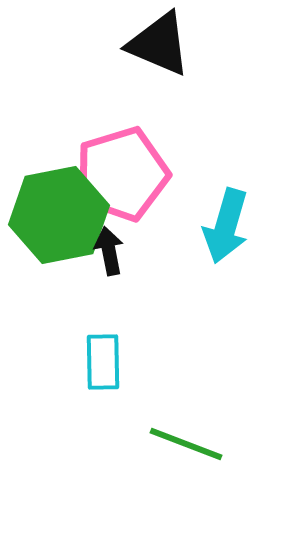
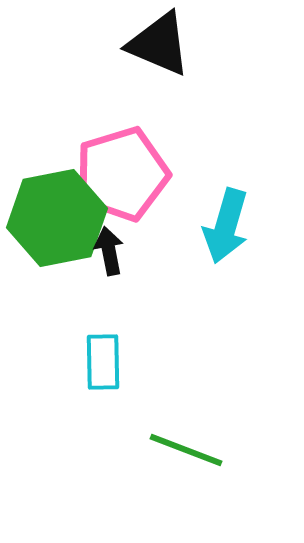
green hexagon: moved 2 px left, 3 px down
green line: moved 6 px down
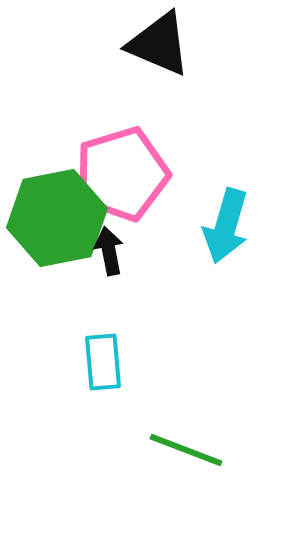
cyan rectangle: rotated 4 degrees counterclockwise
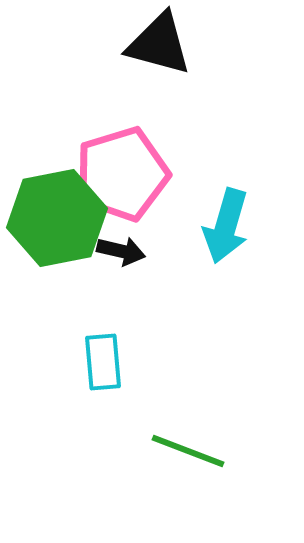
black triangle: rotated 8 degrees counterclockwise
black arrow: moved 12 px right; rotated 114 degrees clockwise
green line: moved 2 px right, 1 px down
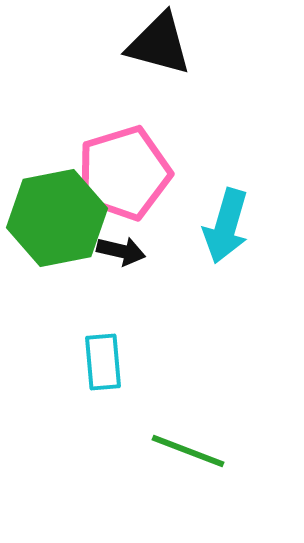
pink pentagon: moved 2 px right, 1 px up
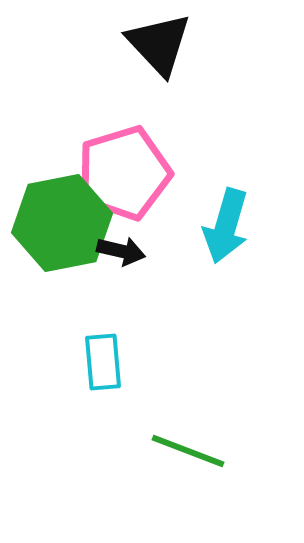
black triangle: rotated 32 degrees clockwise
green hexagon: moved 5 px right, 5 px down
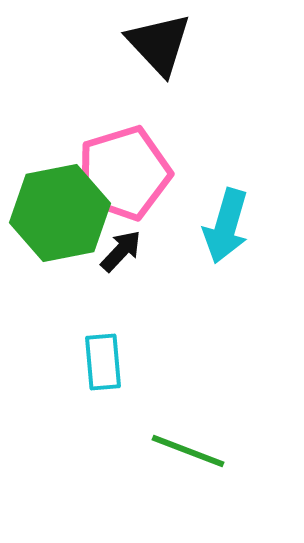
green hexagon: moved 2 px left, 10 px up
black arrow: rotated 60 degrees counterclockwise
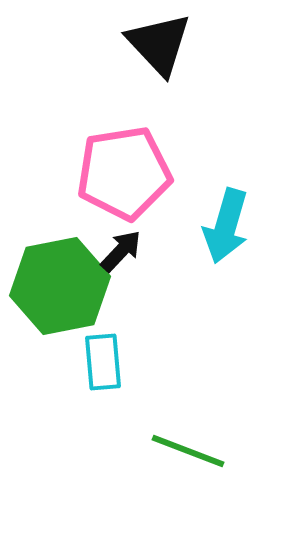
pink pentagon: rotated 8 degrees clockwise
green hexagon: moved 73 px down
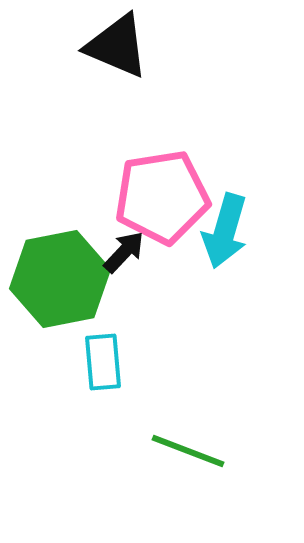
black triangle: moved 42 px left, 2 px down; rotated 24 degrees counterclockwise
pink pentagon: moved 38 px right, 24 px down
cyan arrow: moved 1 px left, 5 px down
black arrow: moved 3 px right, 1 px down
green hexagon: moved 7 px up
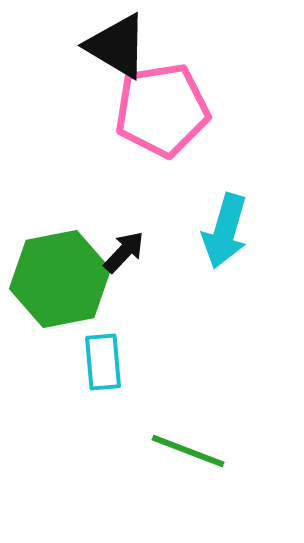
black triangle: rotated 8 degrees clockwise
pink pentagon: moved 87 px up
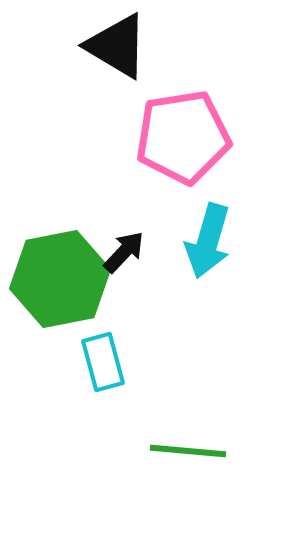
pink pentagon: moved 21 px right, 27 px down
cyan arrow: moved 17 px left, 10 px down
cyan rectangle: rotated 10 degrees counterclockwise
green line: rotated 16 degrees counterclockwise
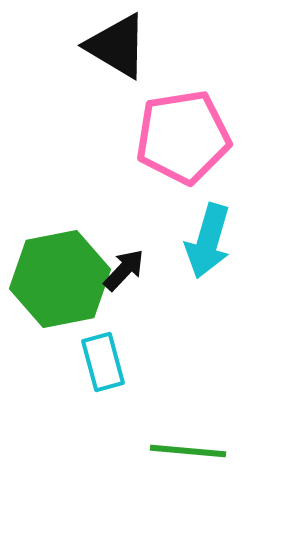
black arrow: moved 18 px down
